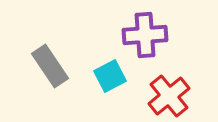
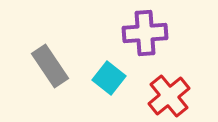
purple cross: moved 2 px up
cyan square: moved 1 px left, 2 px down; rotated 24 degrees counterclockwise
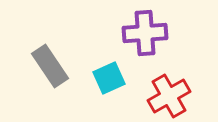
cyan square: rotated 28 degrees clockwise
red cross: rotated 9 degrees clockwise
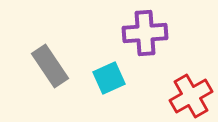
red cross: moved 22 px right
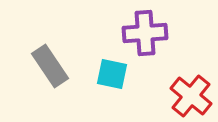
cyan square: moved 3 px right, 4 px up; rotated 36 degrees clockwise
red cross: rotated 21 degrees counterclockwise
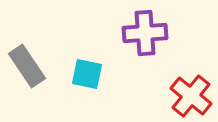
gray rectangle: moved 23 px left
cyan square: moved 25 px left
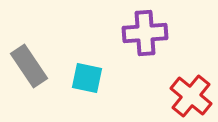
gray rectangle: moved 2 px right
cyan square: moved 4 px down
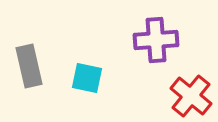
purple cross: moved 11 px right, 7 px down
gray rectangle: rotated 21 degrees clockwise
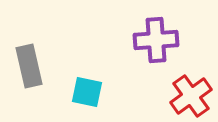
cyan square: moved 14 px down
red cross: rotated 15 degrees clockwise
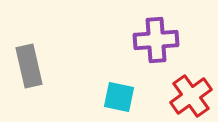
cyan square: moved 32 px right, 5 px down
